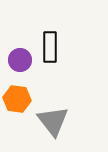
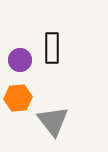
black rectangle: moved 2 px right, 1 px down
orange hexagon: moved 1 px right, 1 px up; rotated 12 degrees counterclockwise
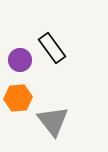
black rectangle: rotated 36 degrees counterclockwise
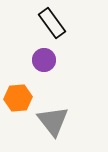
black rectangle: moved 25 px up
purple circle: moved 24 px right
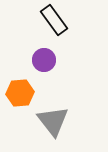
black rectangle: moved 2 px right, 3 px up
orange hexagon: moved 2 px right, 5 px up
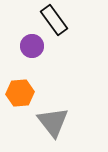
purple circle: moved 12 px left, 14 px up
gray triangle: moved 1 px down
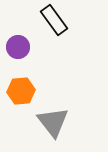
purple circle: moved 14 px left, 1 px down
orange hexagon: moved 1 px right, 2 px up
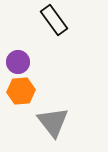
purple circle: moved 15 px down
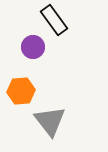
purple circle: moved 15 px right, 15 px up
gray triangle: moved 3 px left, 1 px up
